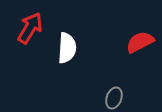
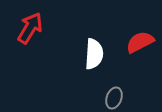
white semicircle: moved 27 px right, 6 px down
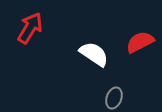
white semicircle: rotated 60 degrees counterclockwise
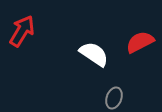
red arrow: moved 8 px left, 3 px down
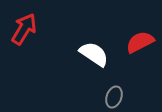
red arrow: moved 2 px right, 2 px up
gray ellipse: moved 1 px up
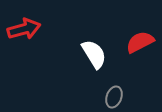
red arrow: rotated 44 degrees clockwise
white semicircle: rotated 24 degrees clockwise
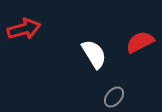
gray ellipse: rotated 20 degrees clockwise
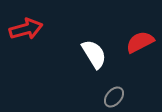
red arrow: moved 2 px right
